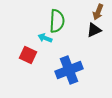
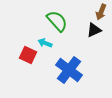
brown arrow: moved 3 px right
green semicircle: rotated 45 degrees counterclockwise
cyan arrow: moved 5 px down
blue cross: rotated 32 degrees counterclockwise
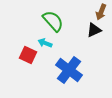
green semicircle: moved 4 px left
